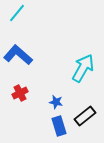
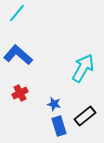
blue star: moved 2 px left, 2 px down
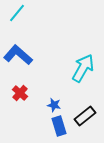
red cross: rotated 21 degrees counterclockwise
blue star: moved 1 px down
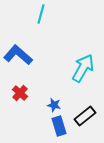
cyan line: moved 24 px right, 1 px down; rotated 24 degrees counterclockwise
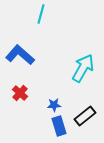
blue L-shape: moved 2 px right
blue star: rotated 16 degrees counterclockwise
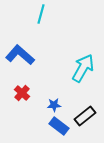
red cross: moved 2 px right
blue rectangle: rotated 36 degrees counterclockwise
